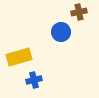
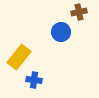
yellow rectangle: rotated 35 degrees counterclockwise
blue cross: rotated 21 degrees clockwise
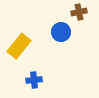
yellow rectangle: moved 11 px up
blue cross: rotated 14 degrees counterclockwise
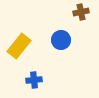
brown cross: moved 2 px right
blue circle: moved 8 px down
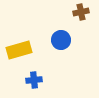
yellow rectangle: moved 4 px down; rotated 35 degrees clockwise
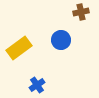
yellow rectangle: moved 2 px up; rotated 20 degrees counterclockwise
blue cross: moved 3 px right, 5 px down; rotated 28 degrees counterclockwise
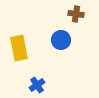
brown cross: moved 5 px left, 2 px down; rotated 21 degrees clockwise
yellow rectangle: rotated 65 degrees counterclockwise
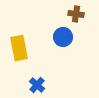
blue circle: moved 2 px right, 3 px up
blue cross: rotated 14 degrees counterclockwise
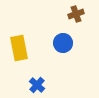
brown cross: rotated 28 degrees counterclockwise
blue circle: moved 6 px down
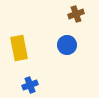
blue circle: moved 4 px right, 2 px down
blue cross: moved 7 px left; rotated 28 degrees clockwise
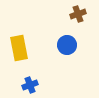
brown cross: moved 2 px right
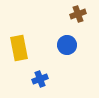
blue cross: moved 10 px right, 6 px up
